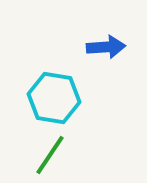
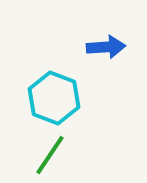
cyan hexagon: rotated 12 degrees clockwise
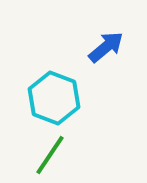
blue arrow: rotated 36 degrees counterclockwise
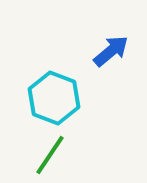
blue arrow: moved 5 px right, 4 px down
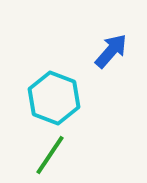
blue arrow: rotated 9 degrees counterclockwise
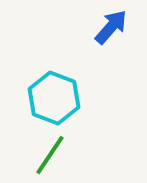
blue arrow: moved 24 px up
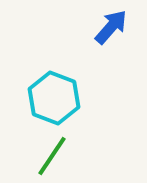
green line: moved 2 px right, 1 px down
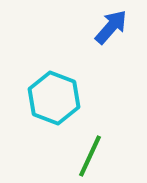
green line: moved 38 px right; rotated 9 degrees counterclockwise
